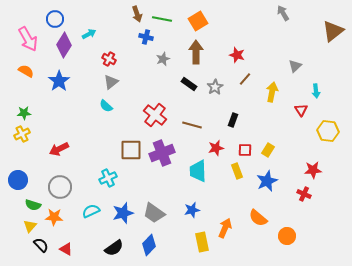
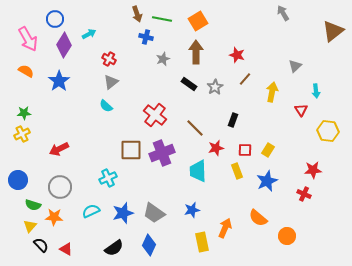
brown line at (192, 125): moved 3 px right, 3 px down; rotated 30 degrees clockwise
blue diamond at (149, 245): rotated 20 degrees counterclockwise
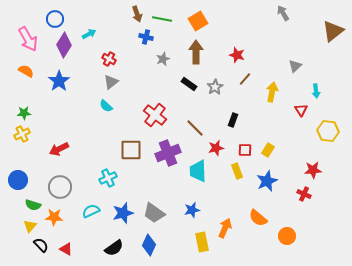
purple cross at (162, 153): moved 6 px right
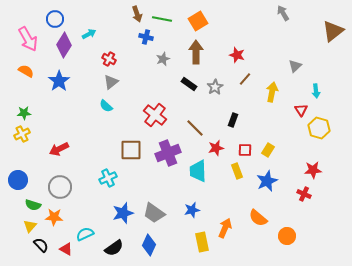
yellow hexagon at (328, 131): moved 9 px left, 3 px up; rotated 10 degrees clockwise
cyan semicircle at (91, 211): moved 6 px left, 23 px down
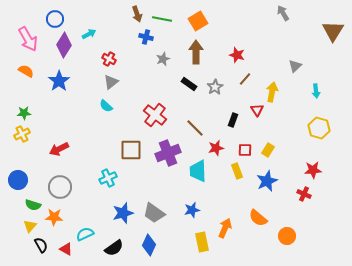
brown triangle at (333, 31): rotated 20 degrees counterclockwise
red triangle at (301, 110): moved 44 px left
black semicircle at (41, 245): rotated 14 degrees clockwise
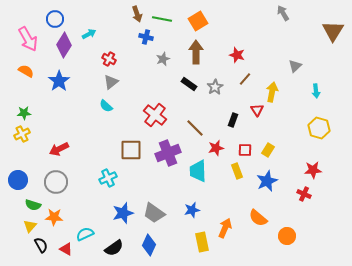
gray circle at (60, 187): moved 4 px left, 5 px up
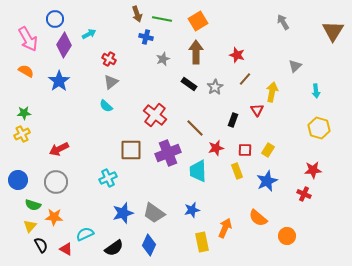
gray arrow at (283, 13): moved 9 px down
